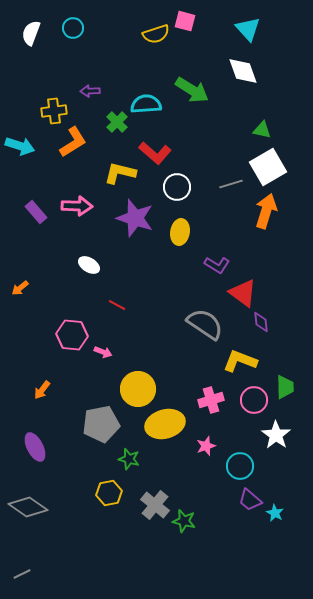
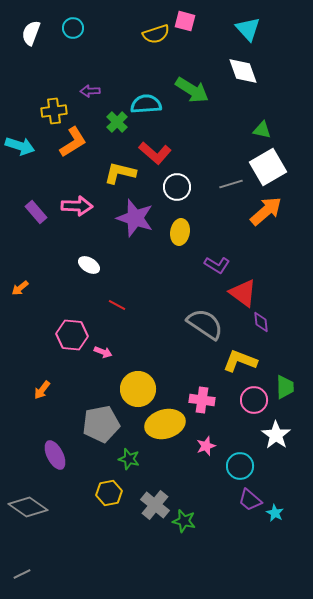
orange arrow at (266, 211): rotated 32 degrees clockwise
pink cross at (211, 400): moved 9 px left; rotated 25 degrees clockwise
purple ellipse at (35, 447): moved 20 px right, 8 px down
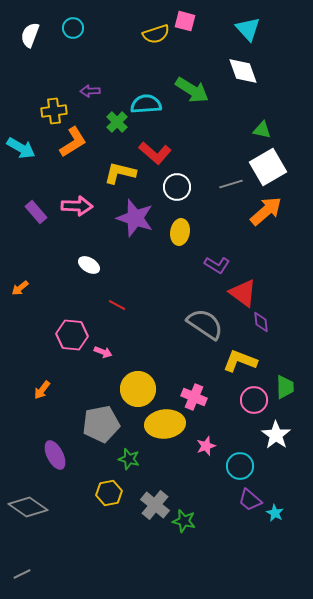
white semicircle at (31, 33): moved 1 px left, 2 px down
cyan arrow at (20, 146): moved 1 px right, 2 px down; rotated 12 degrees clockwise
pink cross at (202, 400): moved 8 px left, 3 px up; rotated 15 degrees clockwise
yellow ellipse at (165, 424): rotated 9 degrees clockwise
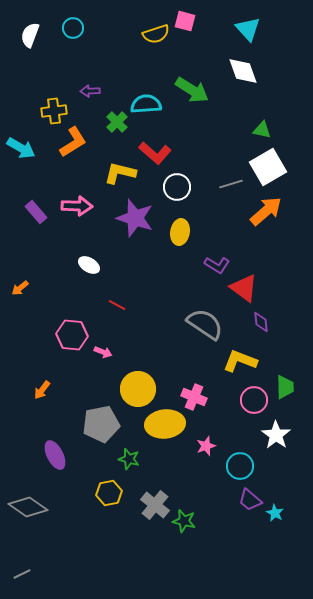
red triangle at (243, 293): moved 1 px right, 5 px up
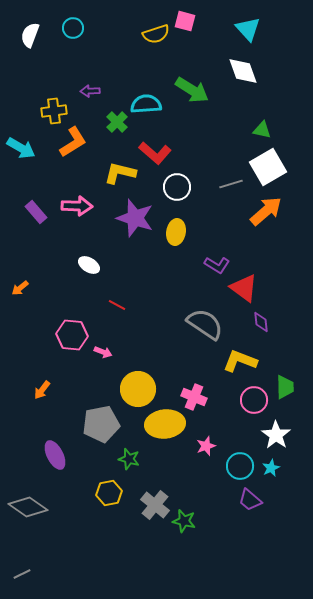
yellow ellipse at (180, 232): moved 4 px left
cyan star at (275, 513): moved 4 px left, 45 px up; rotated 18 degrees clockwise
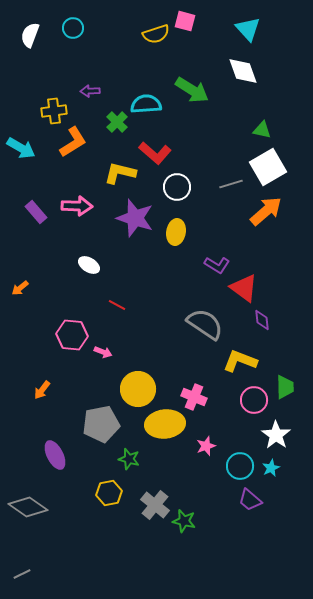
purple diamond at (261, 322): moved 1 px right, 2 px up
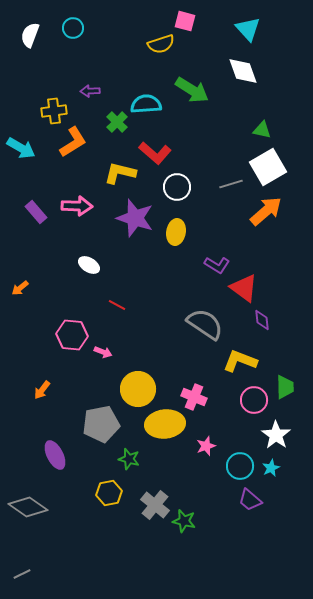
yellow semicircle at (156, 34): moved 5 px right, 10 px down
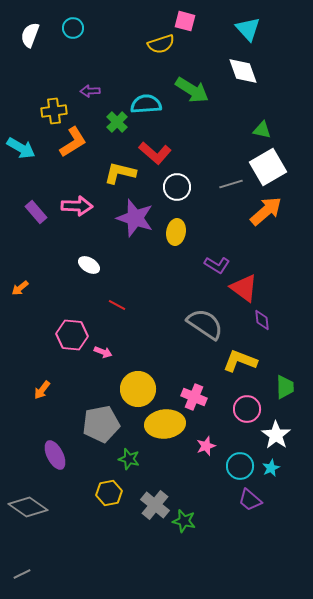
pink circle at (254, 400): moved 7 px left, 9 px down
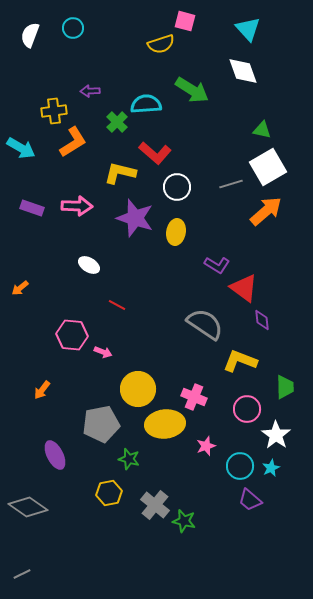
purple rectangle at (36, 212): moved 4 px left, 4 px up; rotated 30 degrees counterclockwise
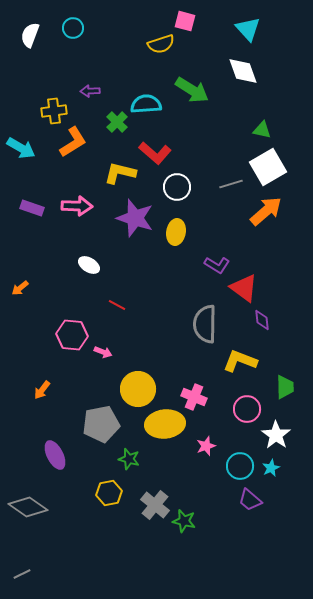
gray semicircle at (205, 324): rotated 123 degrees counterclockwise
